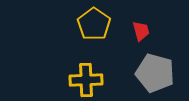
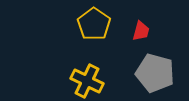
red trapezoid: rotated 30 degrees clockwise
yellow cross: moved 1 px right, 1 px down; rotated 28 degrees clockwise
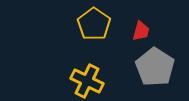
gray pentagon: moved 6 px up; rotated 18 degrees clockwise
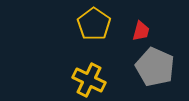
gray pentagon: rotated 9 degrees counterclockwise
yellow cross: moved 2 px right, 1 px up
